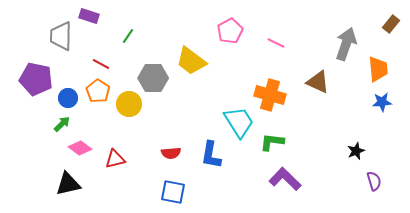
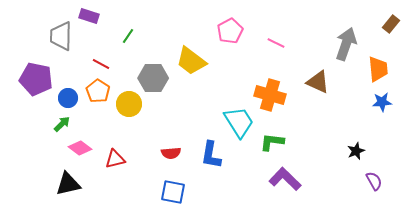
purple semicircle: rotated 12 degrees counterclockwise
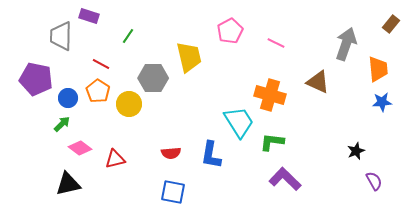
yellow trapezoid: moved 2 px left, 4 px up; rotated 140 degrees counterclockwise
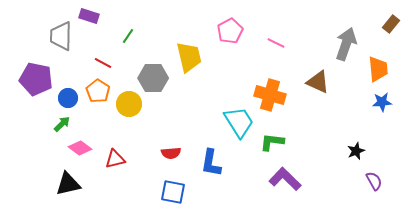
red line: moved 2 px right, 1 px up
blue L-shape: moved 8 px down
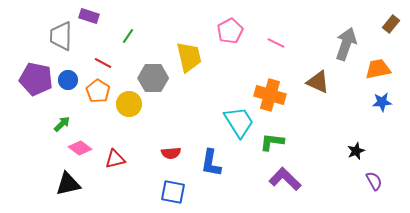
orange trapezoid: rotated 96 degrees counterclockwise
blue circle: moved 18 px up
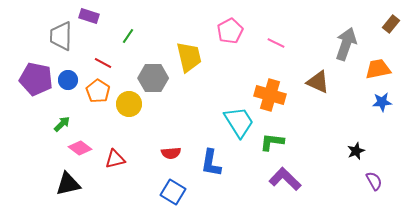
blue square: rotated 20 degrees clockwise
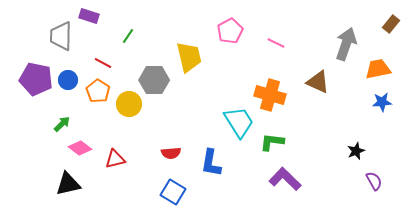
gray hexagon: moved 1 px right, 2 px down
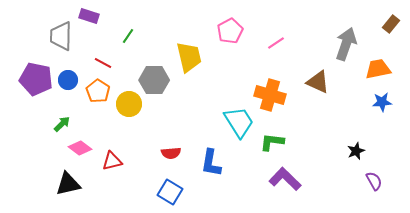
pink line: rotated 60 degrees counterclockwise
red triangle: moved 3 px left, 2 px down
blue square: moved 3 px left
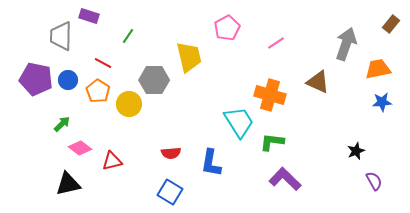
pink pentagon: moved 3 px left, 3 px up
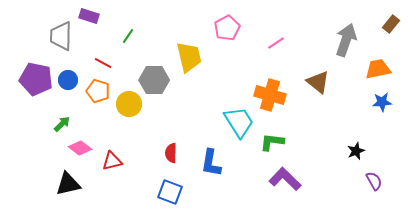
gray arrow: moved 4 px up
brown triangle: rotated 15 degrees clockwise
orange pentagon: rotated 15 degrees counterclockwise
red semicircle: rotated 96 degrees clockwise
blue square: rotated 10 degrees counterclockwise
